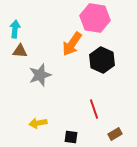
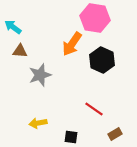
cyan arrow: moved 2 px left, 2 px up; rotated 60 degrees counterclockwise
red line: rotated 36 degrees counterclockwise
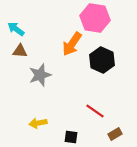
cyan arrow: moved 3 px right, 2 px down
red line: moved 1 px right, 2 px down
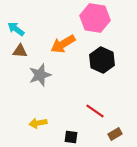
orange arrow: moved 9 px left; rotated 25 degrees clockwise
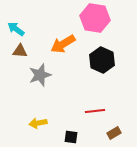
red line: rotated 42 degrees counterclockwise
brown rectangle: moved 1 px left, 1 px up
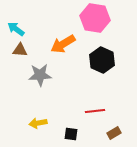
brown triangle: moved 1 px up
gray star: rotated 15 degrees clockwise
black square: moved 3 px up
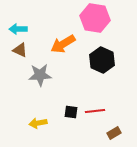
cyan arrow: moved 2 px right; rotated 36 degrees counterclockwise
brown triangle: rotated 21 degrees clockwise
black square: moved 22 px up
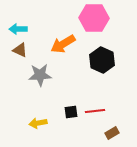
pink hexagon: moved 1 px left; rotated 8 degrees counterclockwise
black square: rotated 16 degrees counterclockwise
brown rectangle: moved 2 px left
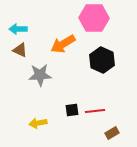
black square: moved 1 px right, 2 px up
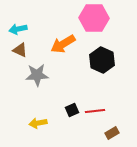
cyan arrow: rotated 12 degrees counterclockwise
gray star: moved 3 px left
black square: rotated 16 degrees counterclockwise
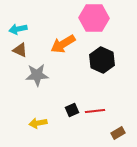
brown rectangle: moved 6 px right
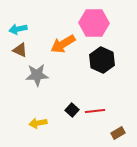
pink hexagon: moved 5 px down
black square: rotated 24 degrees counterclockwise
